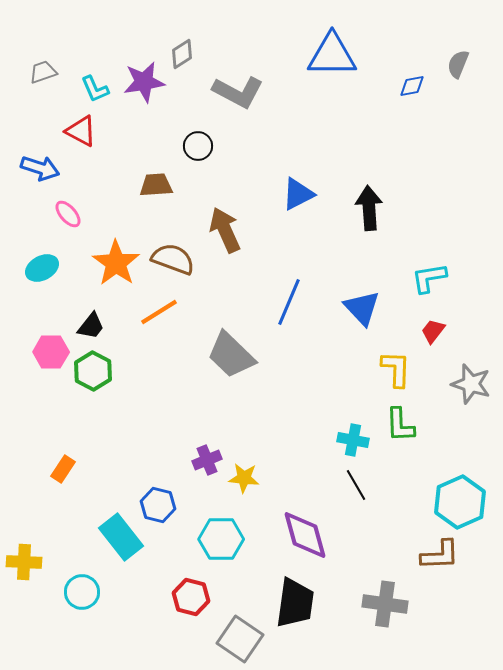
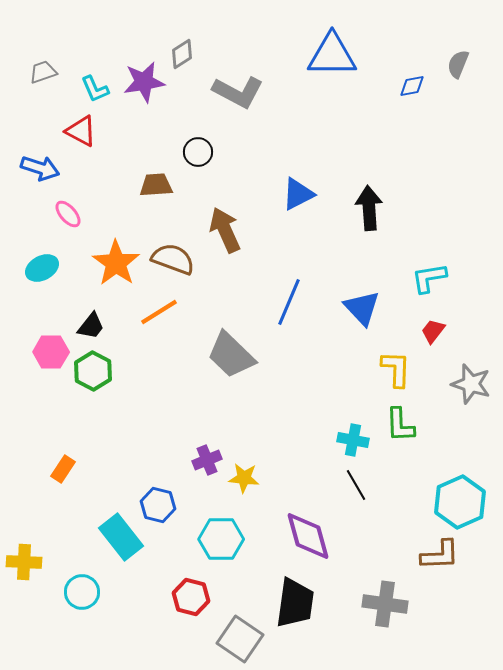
black circle at (198, 146): moved 6 px down
purple diamond at (305, 535): moved 3 px right, 1 px down
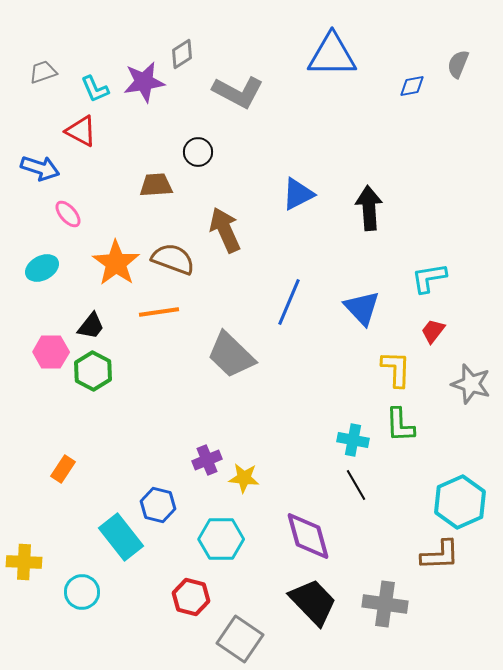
orange line at (159, 312): rotated 24 degrees clockwise
black trapezoid at (295, 603): moved 18 px right, 1 px up; rotated 52 degrees counterclockwise
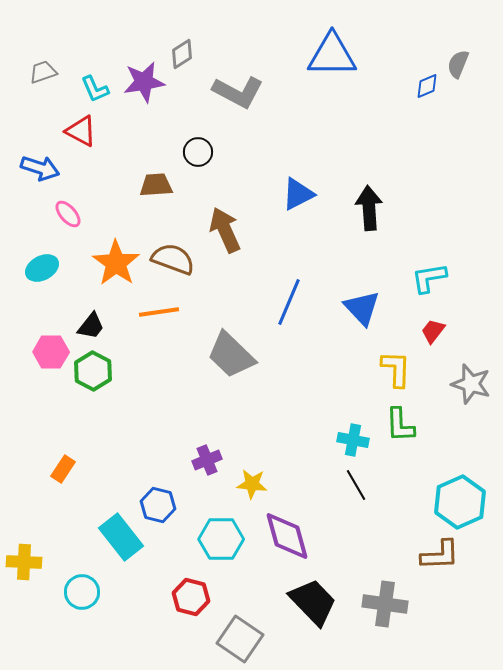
blue diamond at (412, 86): moved 15 px right; rotated 12 degrees counterclockwise
yellow star at (244, 478): moved 8 px right, 6 px down
purple diamond at (308, 536): moved 21 px left
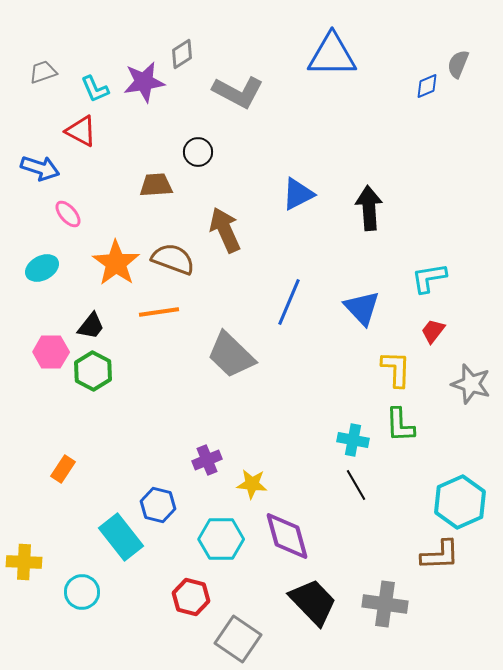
gray square at (240, 639): moved 2 px left
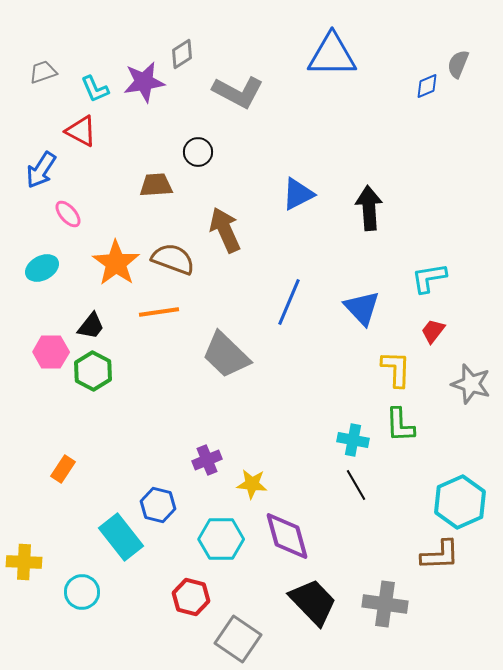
blue arrow at (40, 168): moved 1 px right, 2 px down; rotated 105 degrees clockwise
gray trapezoid at (231, 355): moved 5 px left
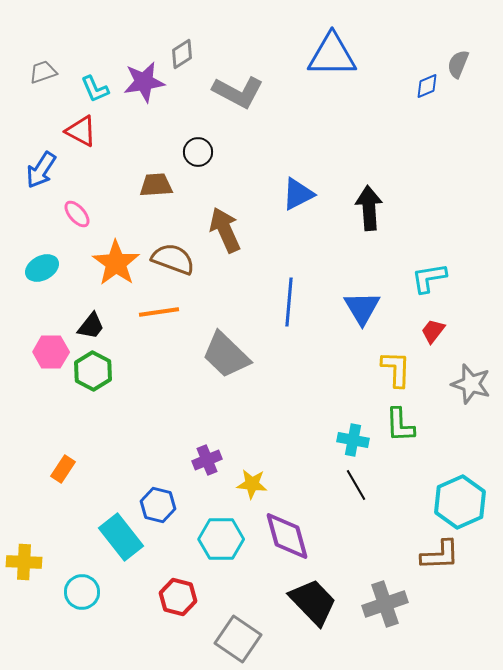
pink ellipse at (68, 214): moved 9 px right
blue line at (289, 302): rotated 18 degrees counterclockwise
blue triangle at (362, 308): rotated 12 degrees clockwise
red hexagon at (191, 597): moved 13 px left
gray cross at (385, 604): rotated 27 degrees counterclockwise
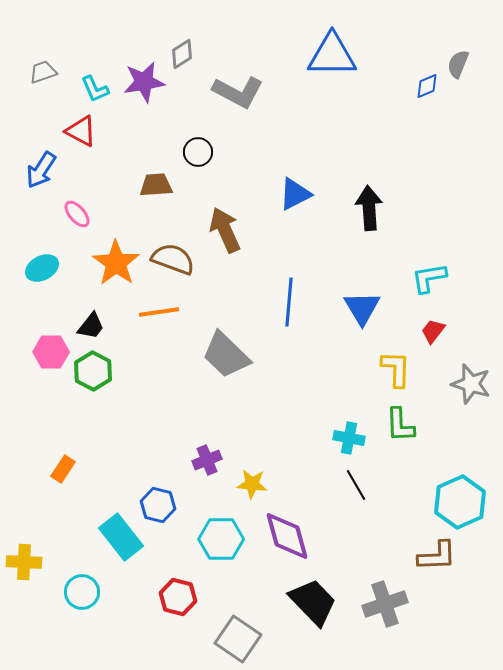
blue triangle at (298, 194): moved 3 px left
cyan cross at (353, 440): moved 4 px left, 2 px up
brown L-shape at (440, 555): moved 3 px left, 1 px down
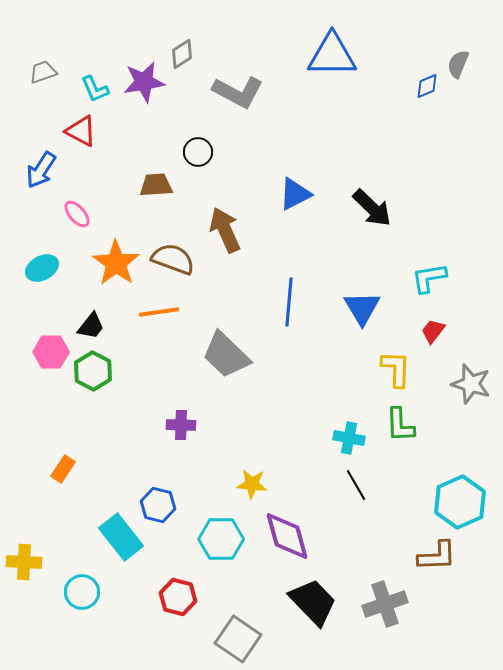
black arrow at (369, 208): moved 3 px right; rotated 138 degrees clockwise
purple cross at (207, 460): moved 26 px left, 35 px up; rotated 24 degrees clockwise
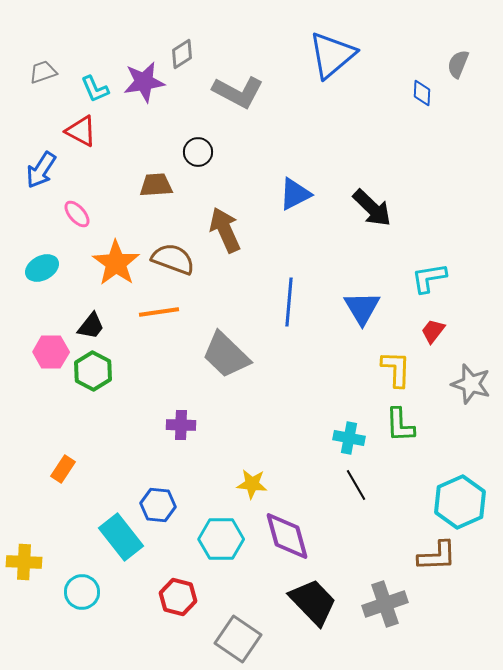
blue triangle at (332, 55): rotated 40 degrees counterclockwise
blue diamond at (427, 86): moved 5 px left, 7 px down; rotated 64 degrees counterclockwise
blue hexagon at (158, 505): rotated 8 degrees counterclockwise
